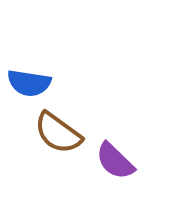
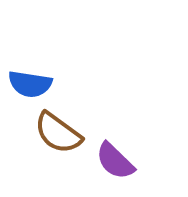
blue semicircle: moved 1 px right, 1 px down
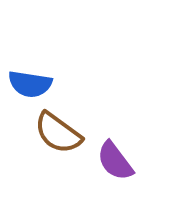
purple semicircle: rotated 9 degrees clockwise
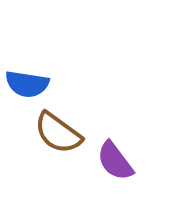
blue semicircle: moved 3 px left
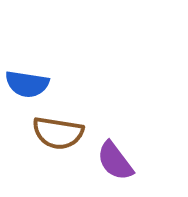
brown semicircle: rotated 27 degrees counterclockwise
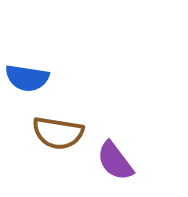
blue semicircle: moved 6 px up
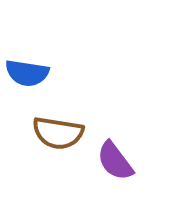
blue semicircle: moved 5 px up
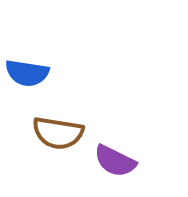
purple semicircle: rotated 27 degrees counterclockwise
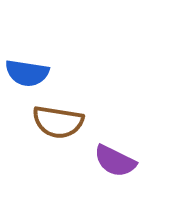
brown semicircle: moved 11 px up
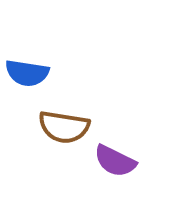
brown semicircle: moved 6 px right, 5 px down
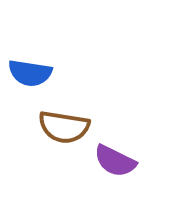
blue semicircle: moved 3 px right
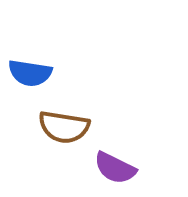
purple semicircle: moved 7 px down
